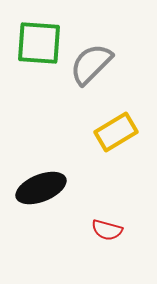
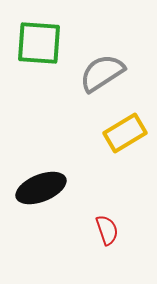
gray semicircle: moved 11 px right, 9 px down; rotated 12 degrees clockwise
yellow rectangle: moved 9 px right, 1 px down
red semicircle: rotated 124 degrees counterclockwise
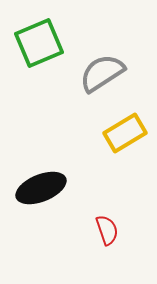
green square: rotated 27 degrees counterclockwise
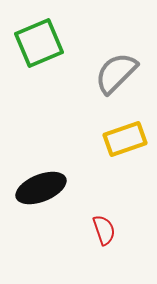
gray semicircle: moved 14 px right; rotated 12 degrees counterclockwise
yellow rectangle: moved 6 px down; rotated 12 degrees clockwise
red semicircle: moved 3 px left
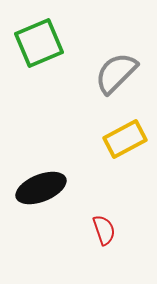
yellow rectangle: rotated 9 degrees counterclockwise
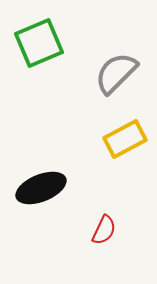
red semicircle: rotated 44 degrees clockwise
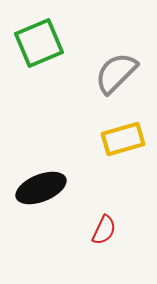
yellow rectangle: moved 2 px left; rotated 12 degrees clockwise
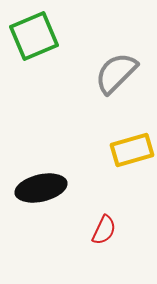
green square: moved 5 px left, 7 px up
yellow rectangle: moved 9 px right, 11 px down
black ellipse: rotated 9 degrees clockwise
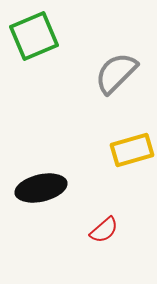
red semicircle: rotated 24 degrees clockwise
